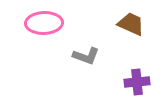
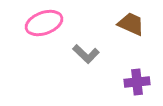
pink ellipse: rotated 18 degrees counterclockwise
gray L-shape: moved 2 px up; rotated 24 degrees clockwise
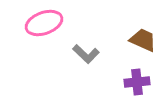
brown trapezoid: moved 12 px right, 16 px down
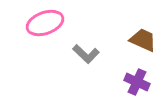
pink ellipse: moved 1 px right
purple cross: rotated 30 degrees clockwise
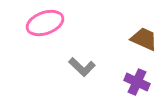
brown trapezoid: moved 1 px right, 1 px up
gray L-shape: moved 4 px left, 13 px down
